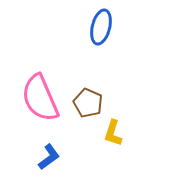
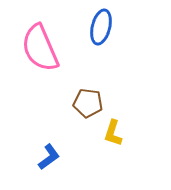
pink semicircle: moved 50 px up
brown pentagon: rotated 16 degrees counterclockwise
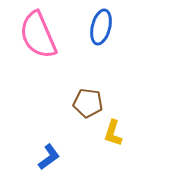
pink semicircle: moved 2 px left, 13 px up
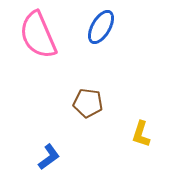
blue ellipse: rotated 16 degrees clockwise
yellow L-shape: moved 28 px right, 1 px down
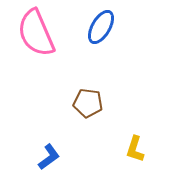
pink semicircle: moved 2 px left, 2 px up
yellow L-shape: moved 6 px left, 15 px down
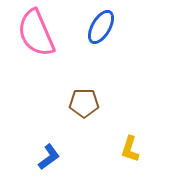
brown pentagon: moved 4 px left; rotated 8 degrees counterclockwise
yellow L-shape: moved 5 px left
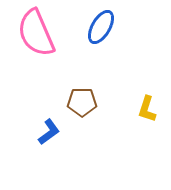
brown pentagon: moved 2 px left, 1 px up
yellow L-shape: moved 17 px right, 40 px up
blue L-shape: moved 25 px up
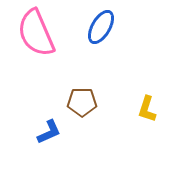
blue L-shape: rotated 12 degrees clockwise
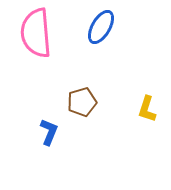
pink semicircle: rotated 18 degrees clockwise
brown pentagon: rotated 16 degrees counterclockwise
blue L-shape: rotated 44 degrees counterclockwise
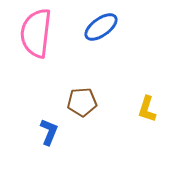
blue ellipse: rotated 24 degrees clockwise
pink semicircle: rotated 12 degrees clockwise
brown pentagon: rotated 12 degrees clockwise
